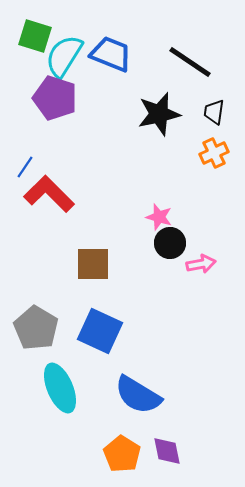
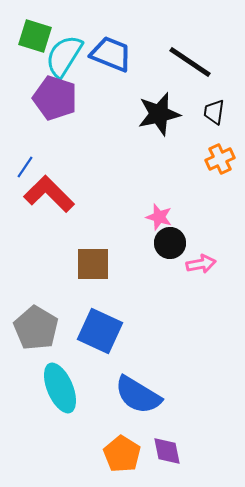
orange cross: moved 6 px right, 6 px down
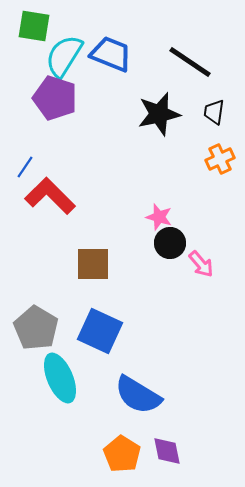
green square: moved 1 px left, 10 px up; rotated 8 degrees counterclockwise
red L-shape: moved 1 px right, 2 px down
pink arrow: rotated 60 degrees clockwise
cyan ellipse: moved 10 px up
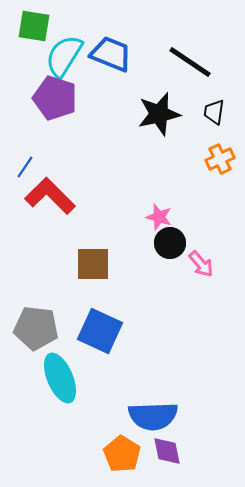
gray pentagon: rotated 24 degrees counterclockwise
blue semicircle: moved 15 px right, 21 px down; rotated 33 degrees counterclockwise
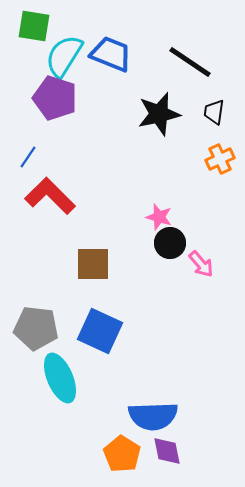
blue line: moved 3 px right, 10 px up
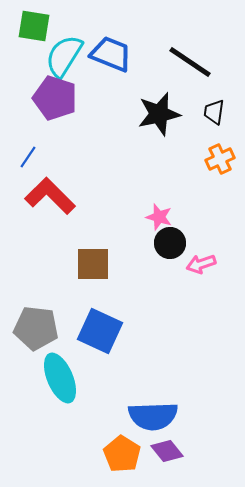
pink arrow: rotated 112 degrees clockwise
purple diamond: rotated 28 degrees counterclockwise
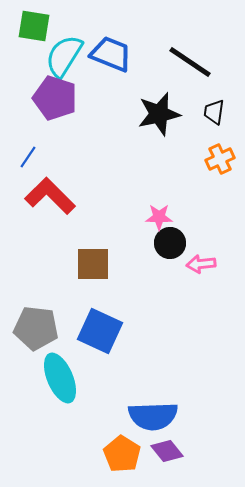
pink star: rotated 16 degrees counterclockwise
pink arrow: rotated 12 degrees clockwise
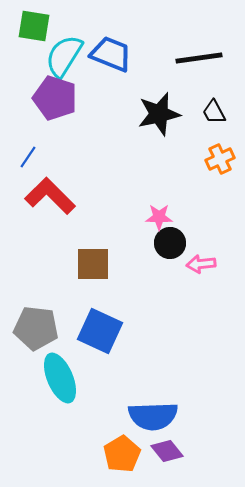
black line: moved 9 px right, 4 px up; rotated 42 degrees counterclockwise
black trapezoid: rotated 36 degrees counterclockwise
orange pentagon: rotated 9 degrees clockwise
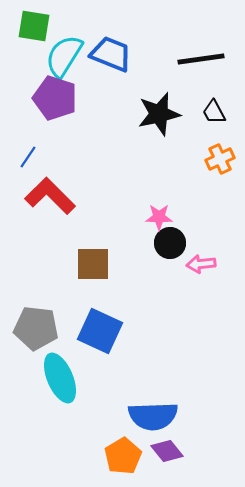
black line: moved 2 px right, 1 px down
orange pentagon: moved 1 px right, 2 px down
